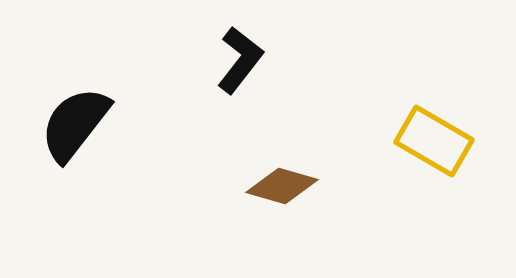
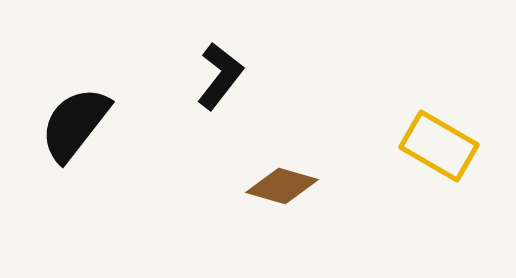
black L-shape: moved 20 px left, 16 px down
yellow rectangle: moved 5 px right, 5 px down
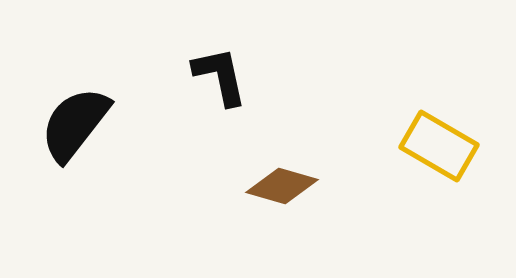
black L-shape: rotated 50 degrees counterclockwise
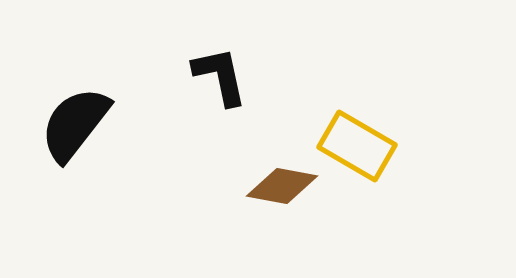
yellow rectangle: moved 82 px left
brown diamond: rotated 6 degrees counterclockwise
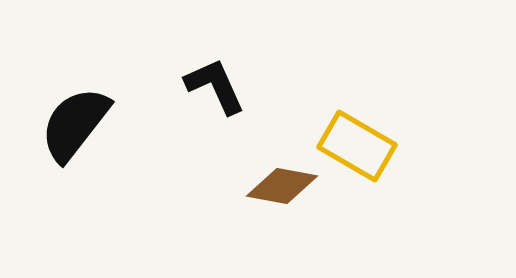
black L-shape: moved 5 px left, 10 px down; rotated 12 degrees counterclockwise
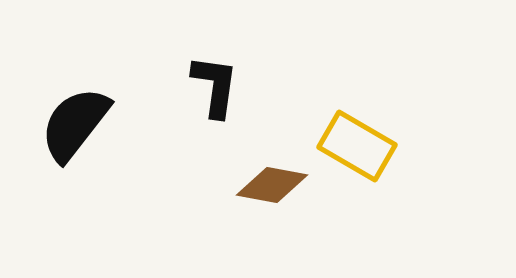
black L-shape: rotated 32 degrees clockwise
brown diamond: moved 10 px left, 1 px up
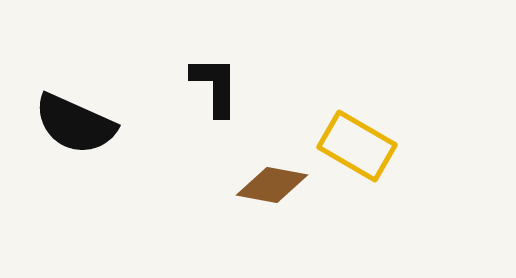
black L-shape: rotated 8 degrees counterclockwise
black semicircle: rotated 104 degrees counterclockwise
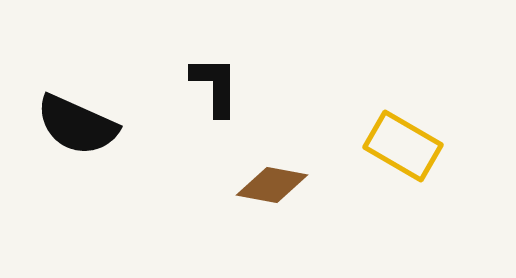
black semicircle: moved 2 px right, 1 px down
yellow rectangle: moved 46 px right
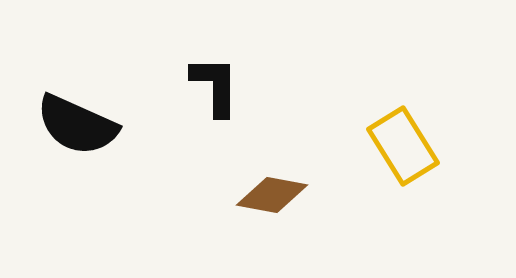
yellow rectangle: rotated 28 degrees clockwise
brown diamond: moved 10 px down
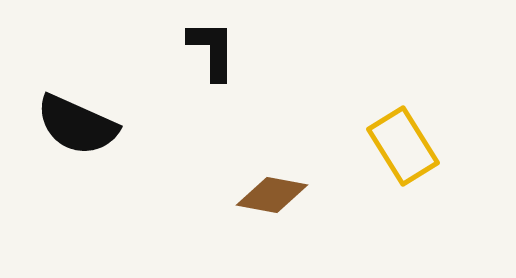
black L-shape: moved 3 px left, 36 px up
